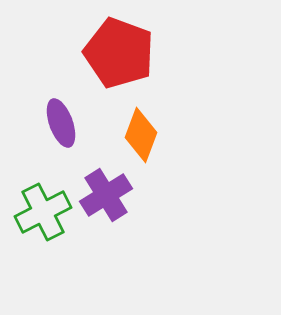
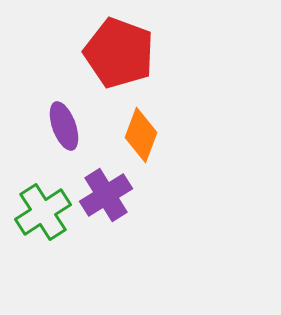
purple ellipse: moved 3 px right, 3 px down
green cross: rotated 6 degrees counterclockwise
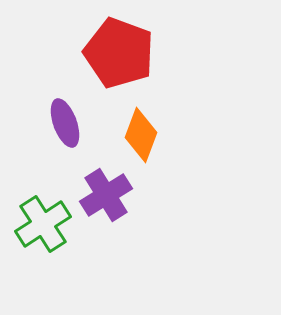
purple ellipse: moved 1 px right, 3 px up
green cross: moved 12 px down
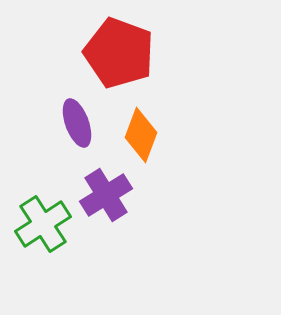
purple ellipse: moved 12 px right
